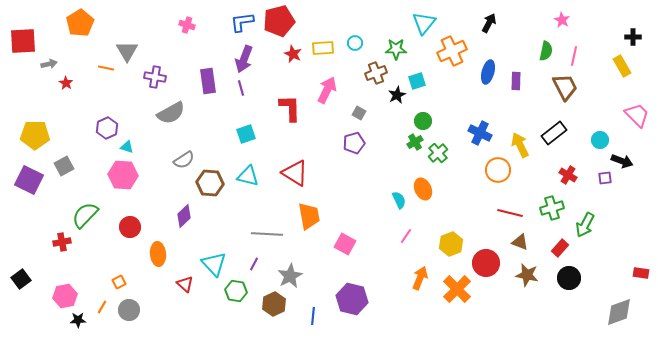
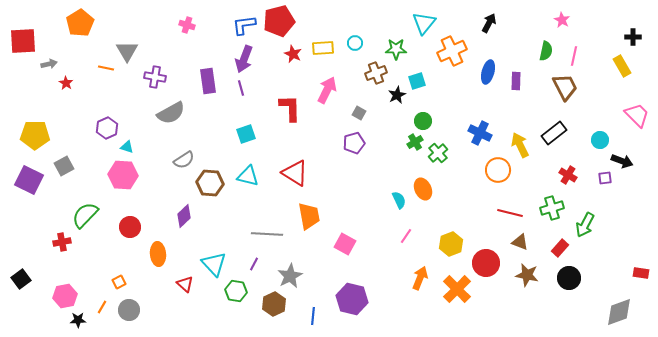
blue L-shape at (242, 22): moved 2 px right, 3 px down
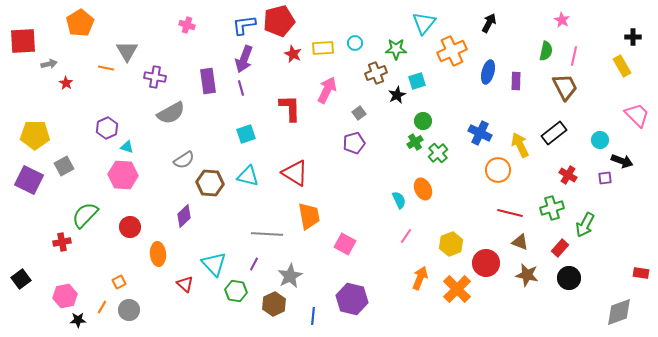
gray square at (359, 113): rotated 24 degrees clockwise
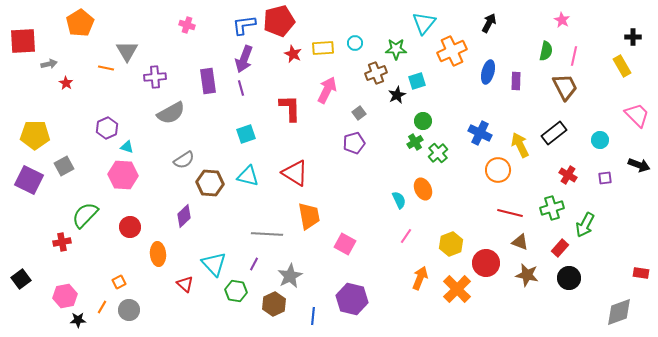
purple cross at (155, 77): rotated 15 degrees counterclockwise
black arrow at (622, 161): moved 17 px right, 4 px down
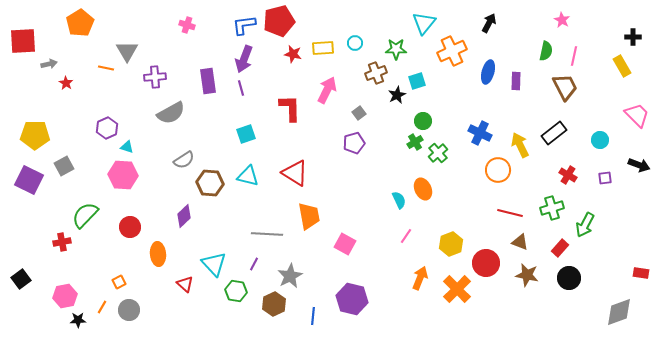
red star at (293, 54): rotated 12 degrees counterclockwise
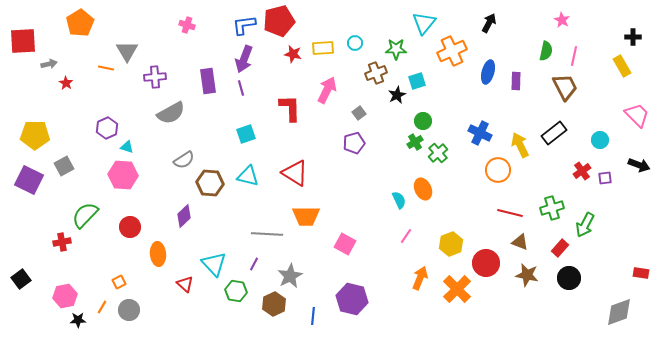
red cross at (568, 175): moved 14 px right, 4 px up; rotated 24 degrees clockwise
orange trapezoid at (309, 216): moved 3 px left; rotated 100 degrees clockwise
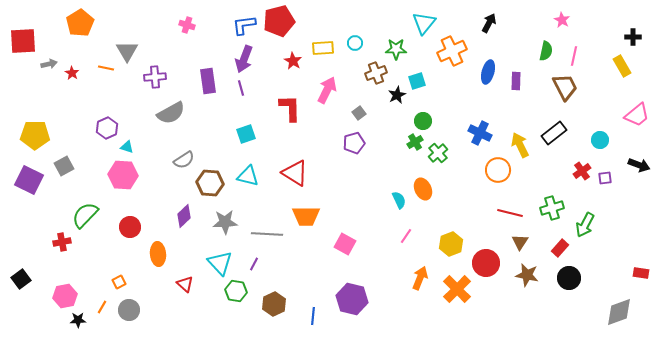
red star at (293, 54): moved 7 px down; rotated 18 degrees clockwise
red star at (66, 83): moved 6 px right, 10 px up
pink trapezoid at (637, 115): rotated 96 degrees clockwise
brown triangle at (520, 242): rotated 42 degrees clockwise
cyan triangle at (214, 264): moved 6 px right, 1 px up
gray star at (290, 276): moved 65 px left, 54 px up; rotated 25 degrees clockwise
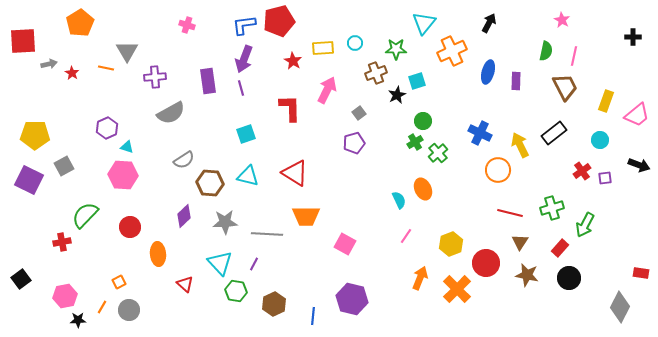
yellow rectangle at (622, 66): moved 16 px left, 35 px down; rotated 50 degrees clockwise
gray diamond at (619, 312): moved 1 px right, 5 px up; rotated 44 degrees counterclockwise
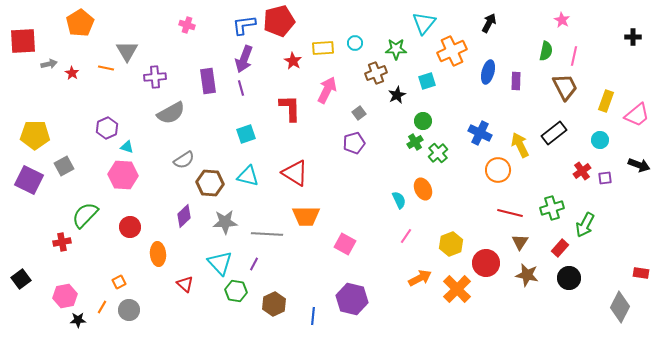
cyan square at (417, 81): moved 10 px right
orange arrow at (420, 278): rotated 40 degrees clockwise
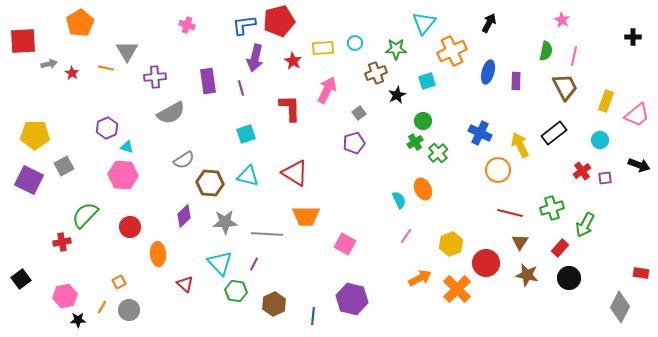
purple arrow at (244, 59): moved 11 px right, 1 px up; rotated 8 degrees counterclockwise
